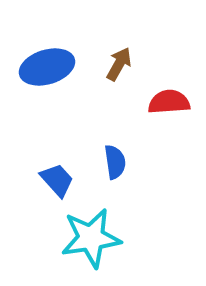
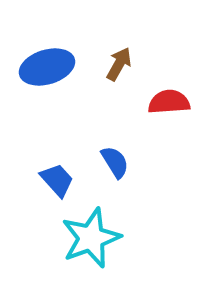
blue semicircle: rotated 24 degrees counterclockwise
cyan star: rotated 12 degrees counterclockwise
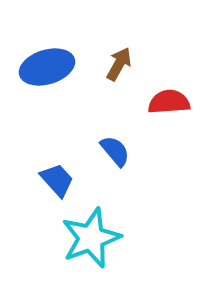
blue semicircle: moved 11 px up; rotated 8 degrees counterclockwise
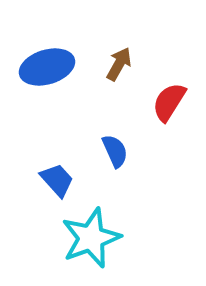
red semicircle: rotated 54 degrees counterclockwise
blue semicircle: rotated 16 degrees clockwise
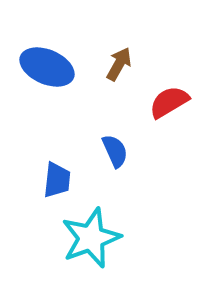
blue ellipse: rotated 40 degrees clockwise
red semicircle: rotated 27 degrees clockwise
blue trapezoid: rotated 48 degrees clockwise
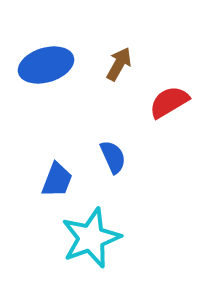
blue ellipse: moved 1 px left, 2 px up; rotated 40 degrees counterclockwise
blue semicircle: moved 2 px left, 6 px down
blue trapezoid: rotated 15 degrees clockwise
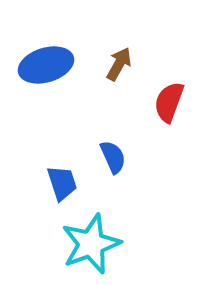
red semicircle: rotated 39 degrees counterclockwise
blue trapezoid: moved 5 px right, 3 px down; rotated 39 degrees counterclockwise
cyan star: moved 6 px down
